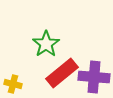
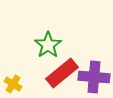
green star: moved 2 px right, 1 px down
yellow cross: rotated 18 degrees clockwise
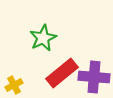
green star: moved 5 px left, 7 px up; rotated 8 degrees clockwise
yellow cross: moved 1 px right, 1 px down; rotated 30 degrees clockwise
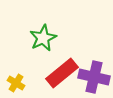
purple cross: rotated 8 degrees clockwise
yellow cross: moved 2 px right, 2 px up; rotated 30 degrees counterclockwise
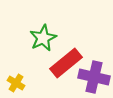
red rectangle: moved 4 px right, 10 px up
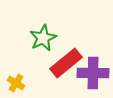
purple cross: moved 1 px left, 4 px up; rotated 12 degrees counterclockwise
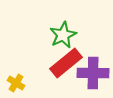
green star: moved 20 px right, 3 px up
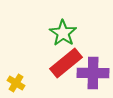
green star: moved 2 px up; rotated 12 degrees counterclockwise
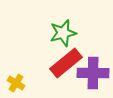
green star: rotated 24 degrees clockwise
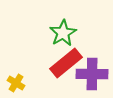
green star: rotated 16 degrees counterclockwise
purple cross: moved 1 px left, 1 px down
